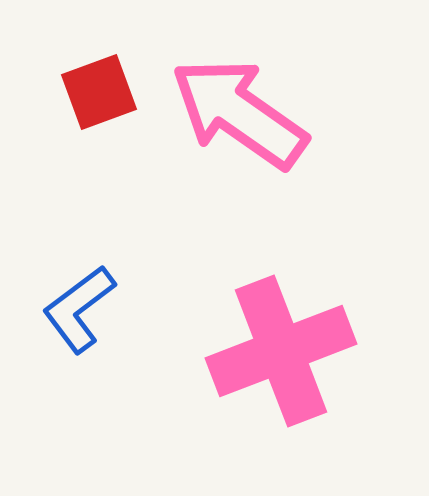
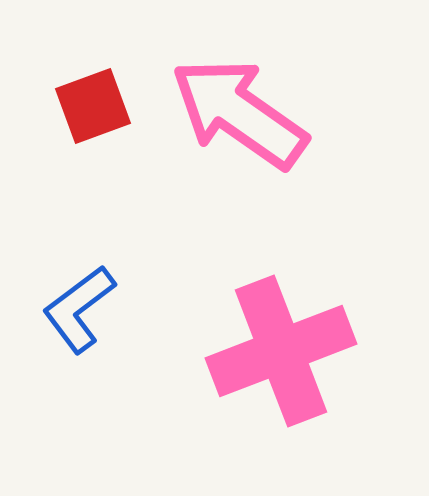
red square: moved 6 px left, 14 px down
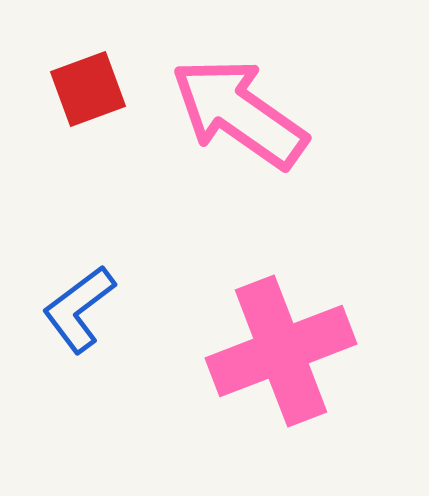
red square: moved 5 px left, 17 px up
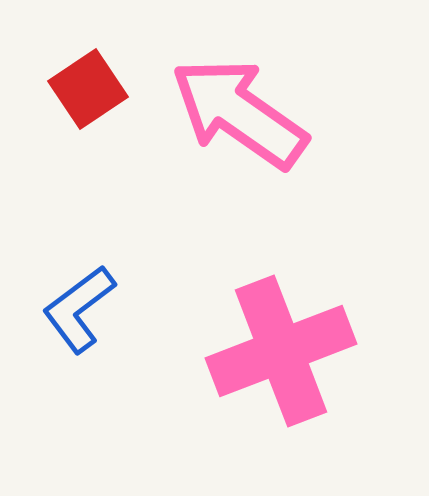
red square: rotated 14 degrees counterclockwise
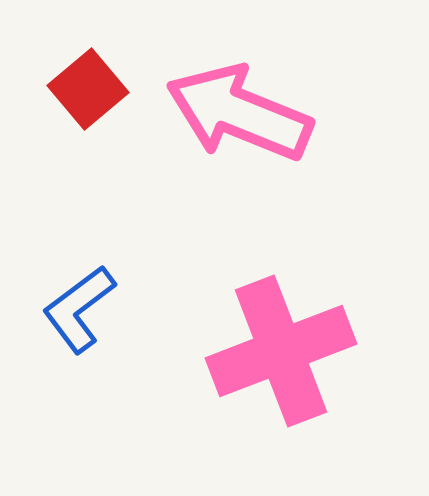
red square: rotated 6 degrees counterclockwise
pink arrow: rotated 13 degrees counterclockwise
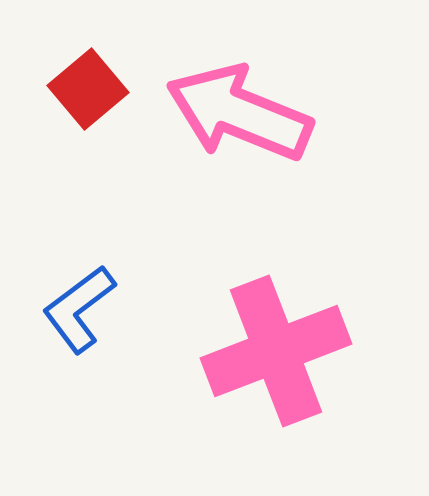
pink cross: moved 5 px left
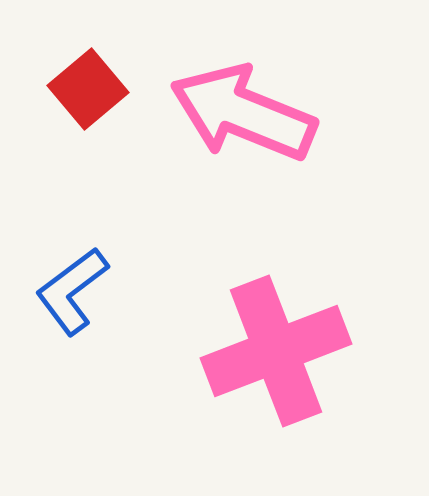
pink arrow: moved 4 px right
blue L-shape: moved 7 px left, 18 px up
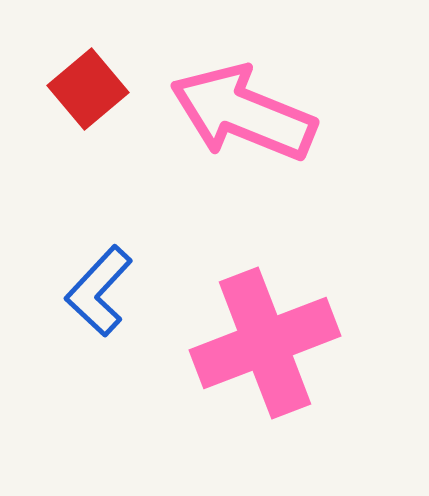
blue L-shape: moved 27 px right; rotated 10 degrees counterclockwise
pink cross: moved 11 px left, 8 px up
